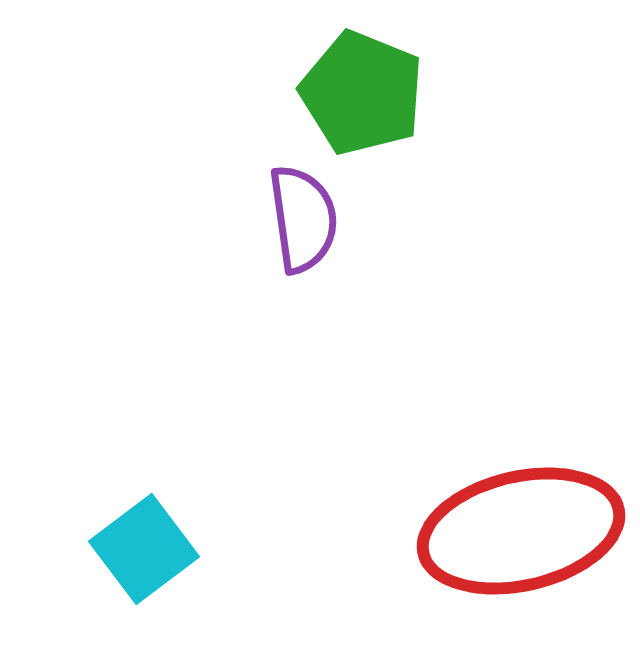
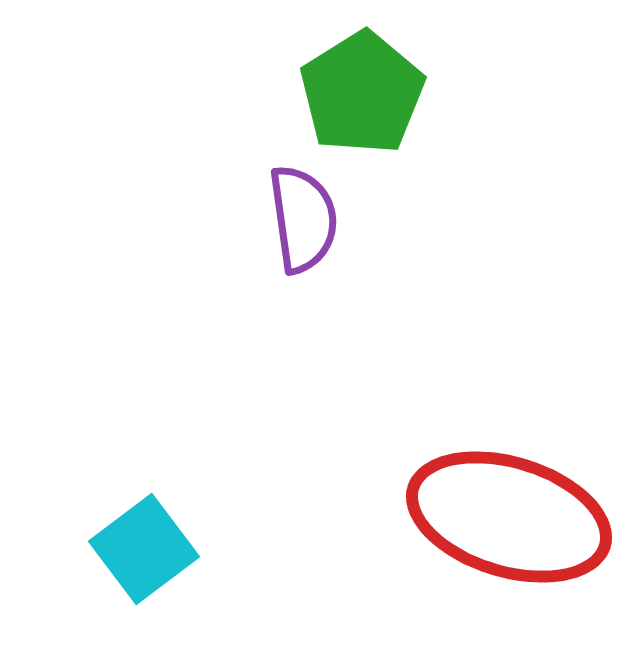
green pentagon: rotated 18 degrees clockwise
red ellipse: moved 12 px left, 14 px up; rotated 30 degrees clockwise
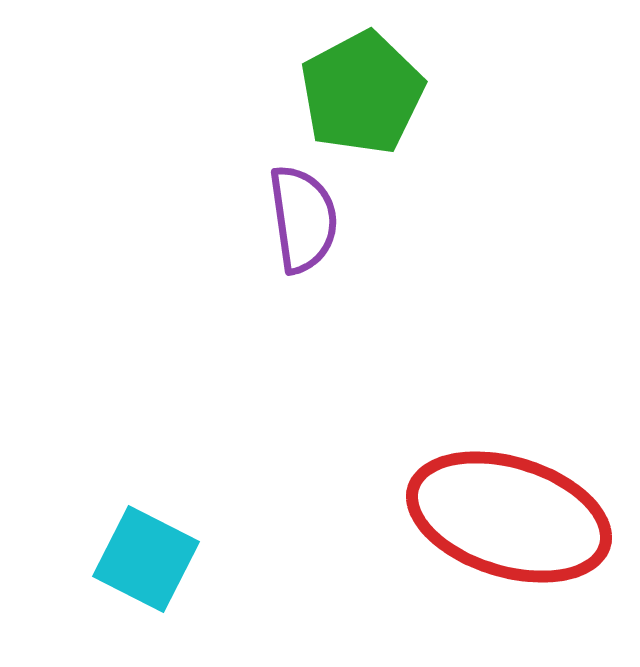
green pentagon: rotated 4 degrees clockwise
cyan square: moved 2 px right, 10 px down; rotated 26 degrees counterclockwise
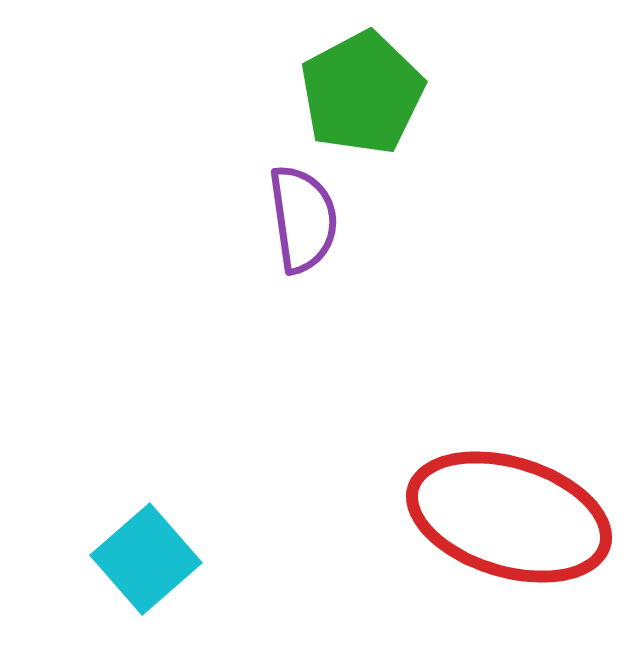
cyan square: rotated 22 degrees clockwise
